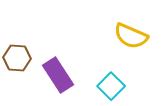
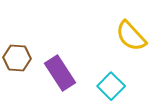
yellow semicircle: rotated 24 degrees clockwise
purple rectangle: moved 2 px right, 2 px up
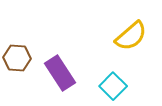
yellow semicircle: rotated 88 degrees counterclockwise
cyan square: moved 2 px right
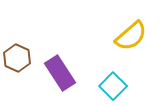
brown hexagon: rotated 20 degrees clockwise
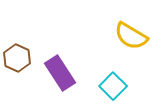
yellow semicircle: rotated 72 degrees clockwise
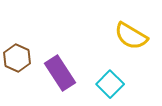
cyan square: moved 3 px left, 2 px up
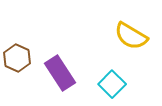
cyan square: moved 2 px right
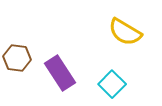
yellow semicircle: moved 6 px left, 4 px up
brown hexagon: rotated 16 degrees counterclockwise
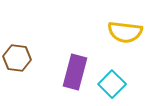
yellow semicircle: rotated 24 degrees counterclockwise
purple rectangle: moved 15 px right, 1 px up; rotated 48 degrees clockwise
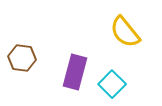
yellow semicircle: rotated 44 degrees clockwise
brown hexagon: moved 5 px right
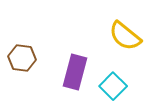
yellow semicircle: moved 4 px down; rotated 12 degrees counterclockwise
cyan square: moved 1 px right, 2 px down
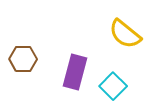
yellow semicircle: moved 2 px up
brown hexagon: moved 1 px right, 1 px down; rotated 8 degrees counterclockwise
